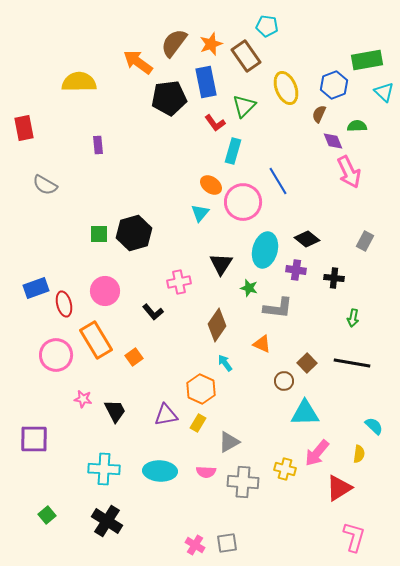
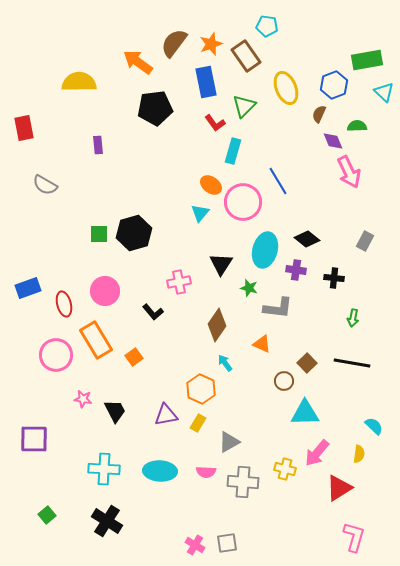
black pentagon at (169, 98): moved 14 px left, 10 px down
blue rectangle at (36, 288): moved 8 px left
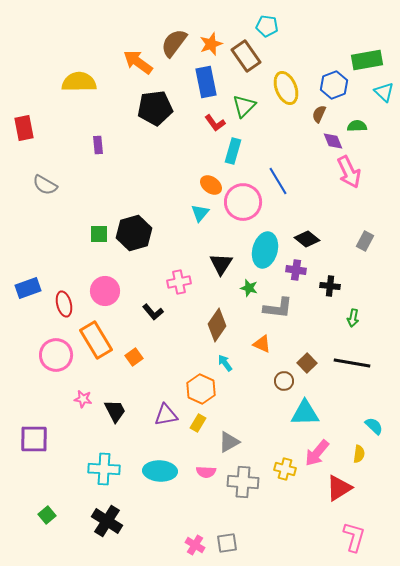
black cross at (334, 278): moved 4 px left, 8 px down
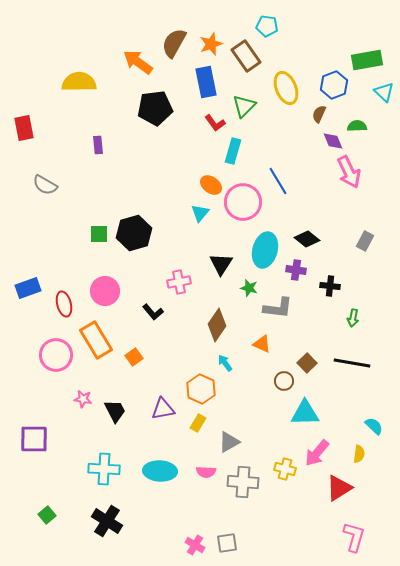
brown semicircle at (174, 43): rotated 8 degrees counterclockwise
purple triangle at (166, 415): moved 3 px left, 6 px up
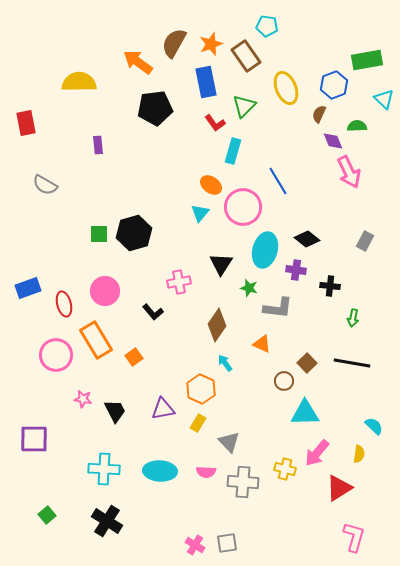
cyan triangle at (384, 92): moved 7 px down
red rectangle at (24, 128): moved 2 px right, 5 px up
pink circle at (243, 202): moved 5 px down
gray triangle at (229, 442): rotated 45 degrees counterclockwise
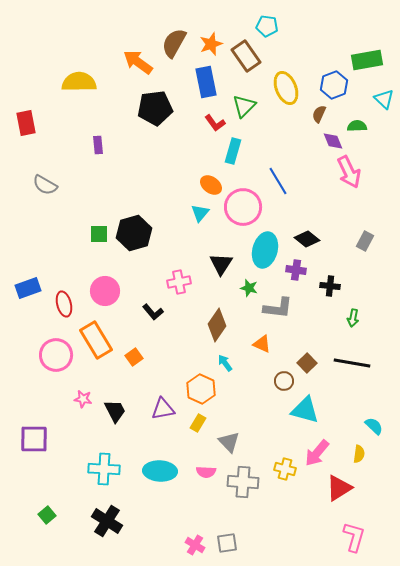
cyan triangle at (305, 413): moved 3 px up; rotated 16 degrees clockwise
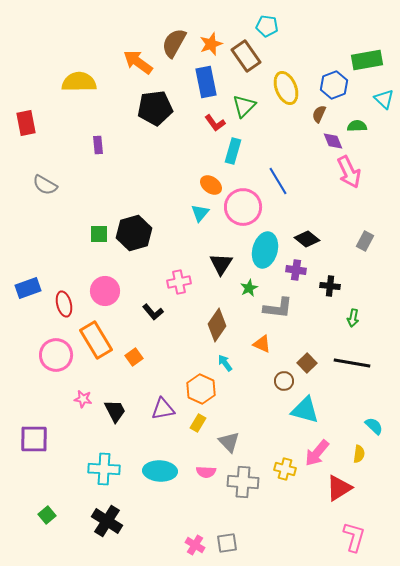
green star at (249, 288): rotated 30 degrees clockwise
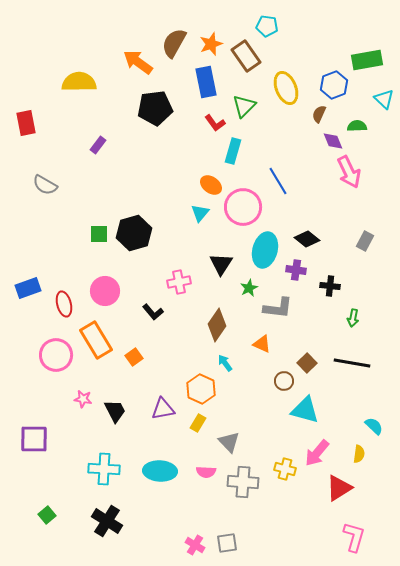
purple rectangle at (98, 145): rotated 42 degrees clockwise
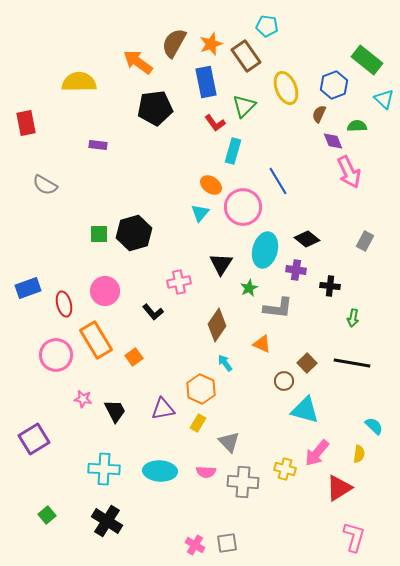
green rectangle at (367, 60): rotated 48 degrees clockwise
purple rectangle at (98, 145): rotated 60 degrees clockwise
purple square at (34, 439): rotated 32 degrees counterclockwise
